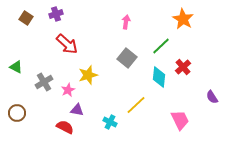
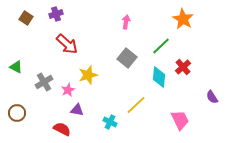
red semicircle: moved 3 px left, 2 px down
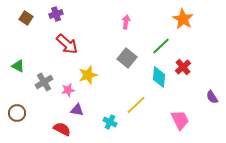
green triangle: moved 2 px right, 1 px up
pink star: rotated 16 degrees clockwise
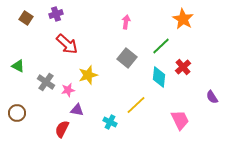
gray cross: moved 2 px right; rotated 24 degrees counterclockwise
red semicircle: rotated 90 degrees counterclockwise
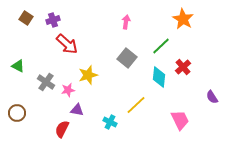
purple cross: moved 3 px left, 6 px down
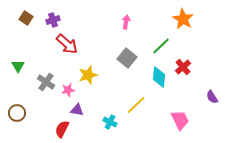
green triangle: rotated 32 degrees clockwise
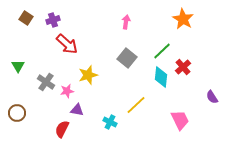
green line: moved 1 px right, 5 px down
cyan diamond: moved 2 px right
pink star: moved 1 px left, 1 px down
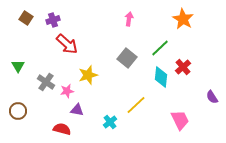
pink arrow: moved 3 px right, 3 px up
green line: moved 2 px left, 3 px up
brown circle: moved 1 px right, 2 px up
cyan cross: rotated 24 degrees clockwise
red semicircle: rotated 78 degrees clockwise
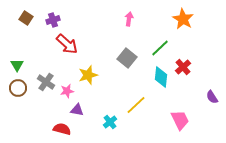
green triangle: moved 1 px left, 1 px up
brown circle: moved 23 px up
